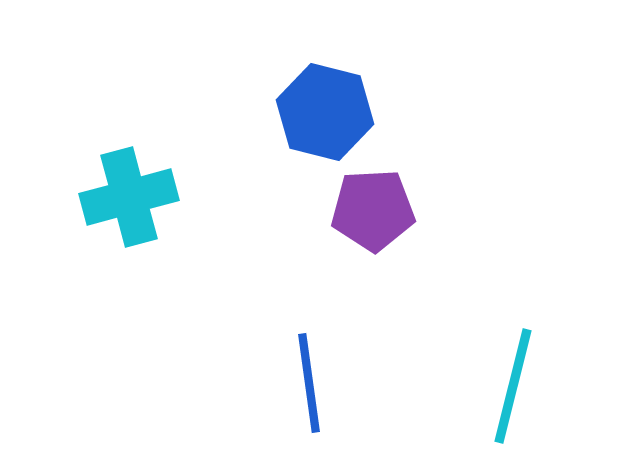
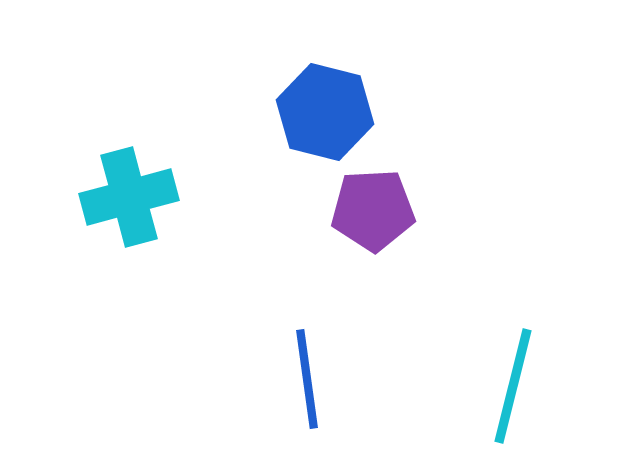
blue line: moved 2 px left, 4 px up
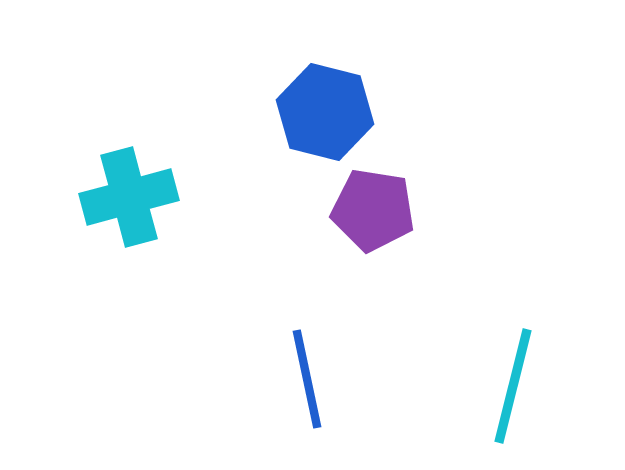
purple pentagon: rotated 12 degrees clockwise
blue line: rotated 4 degrees counterclockwise
